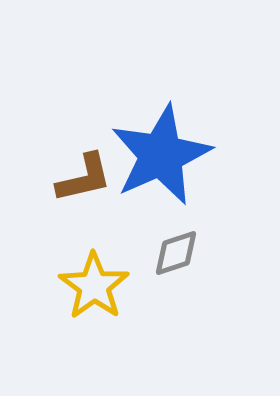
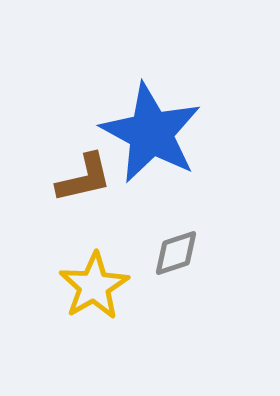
blue star: moved 10 px left, 22 px up; rotated 20 degrees counterclockwise
yellow star: rotated 6 degrees clockwise
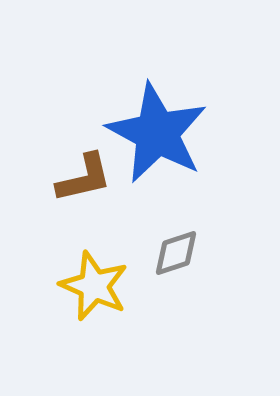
blue star: moved 6 px right
yellow star: rotated 18 degrees counterclockwise
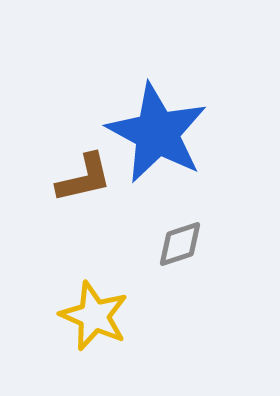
gray diamond: moved 4 px right, 9 px up
yellow star: moved 30 px down
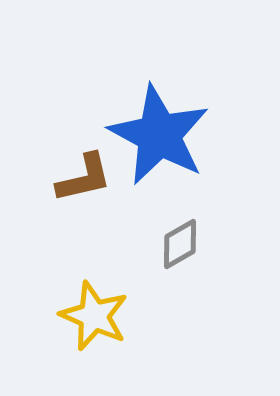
blue star: moved 2 px right, 2 px down
gray diamond: rotated 12 degrees counterclockwise
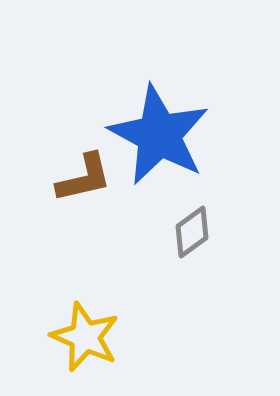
gray diamond: moved 12 px right, 12 px up; rotated 6 degrees counterclockwise
yellow star: moved 9 px left, 21 px down
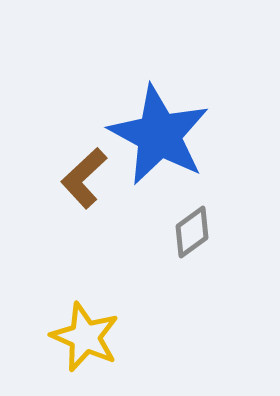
brown L-shape: rotated 150 degrees clockwise
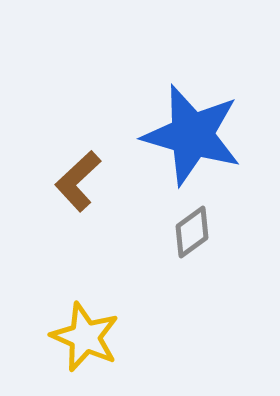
blue star: moved 33 px right; rotated 12 degrees counterclockwise
brown L-shape: moved 6 px left, 3 px down
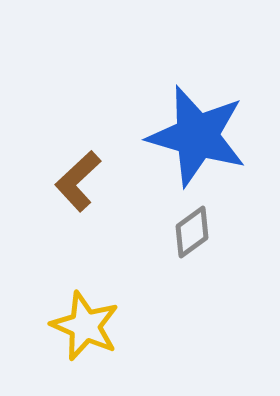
blue star: moved 5 px right, 1 px down
yellow star: moved 11 px up
